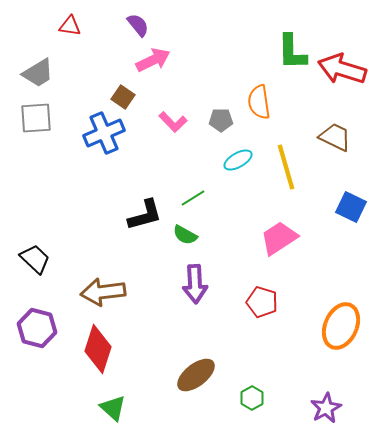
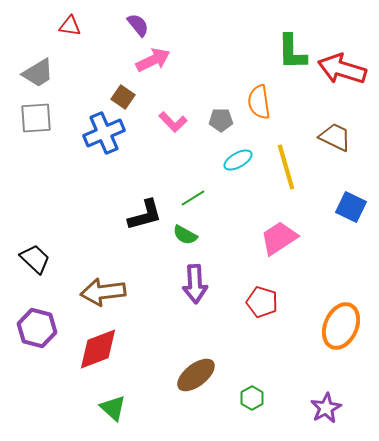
red diamond: rotated 51 degrees clockwise
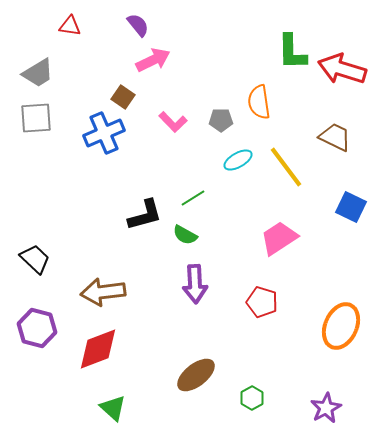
yellow line: rotated 21 degrees counterclockwise
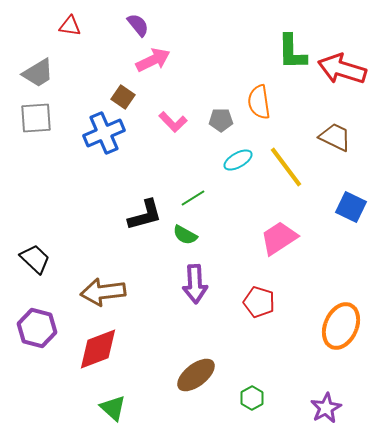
red pentagon: moved 3 px left
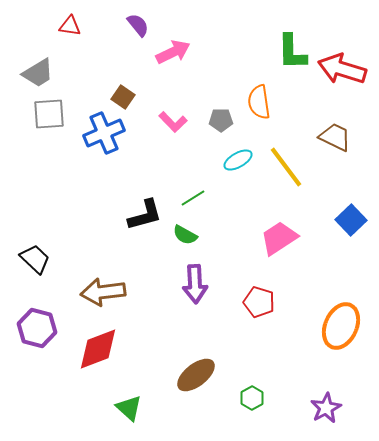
pink arrow: moved 20 px right, 8 px up
gray square: moved 13 px right, 4 px up
blue square: moved 13 px down; rotated 20 degrees clockwise
green triangle: moved 16 px right
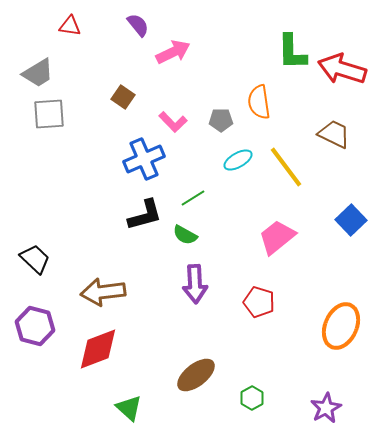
blue cross: moved 40 px right, 26 px down
brown trapezoid: moved 1 px left, 3 px up
pink trapezoid: moved 2 px left, 1 px up; rotated 6 degrees counterclockwise
purple hexagon: moved 2 px left, 2 px up
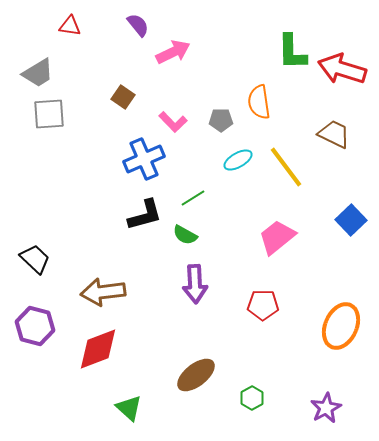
red pentagon: moved 4 px right, 3 px down; rotated 16 degrees counterclockwise
